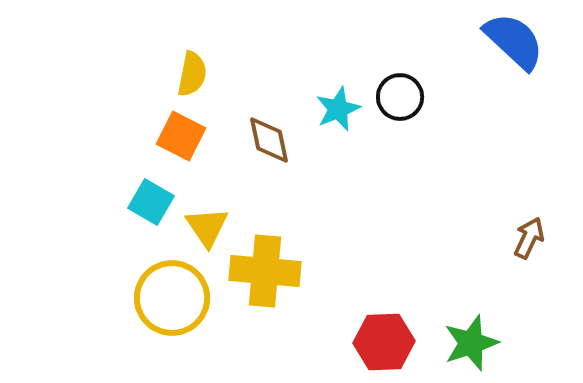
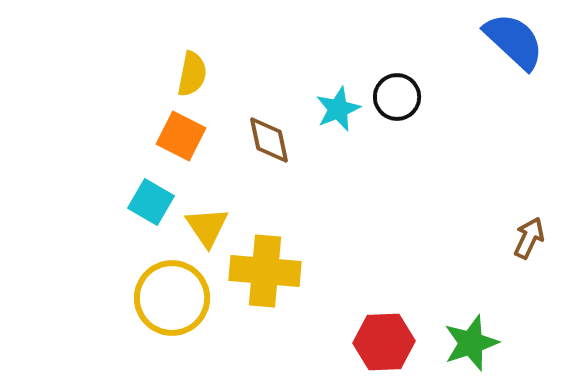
black circle: moved 3 px left
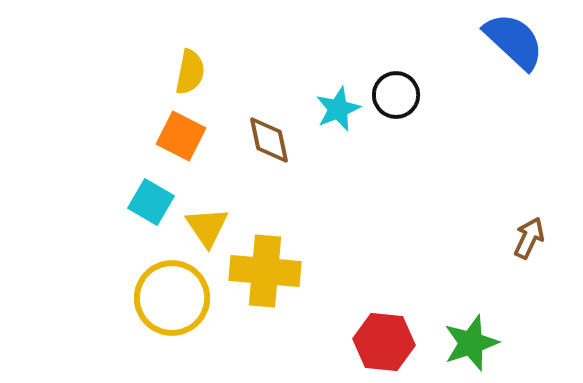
yellow semicircle: moved 2 px left, 2 px up
black circle: moved 1 px left, 2 px up
red hexagon: rotated 8 degrees clockwise
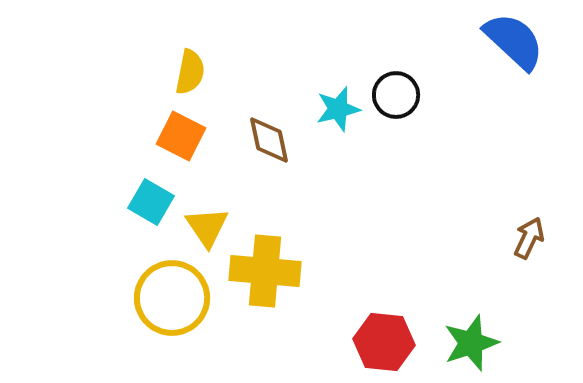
cyan star: rotated 9 degrees clockwise
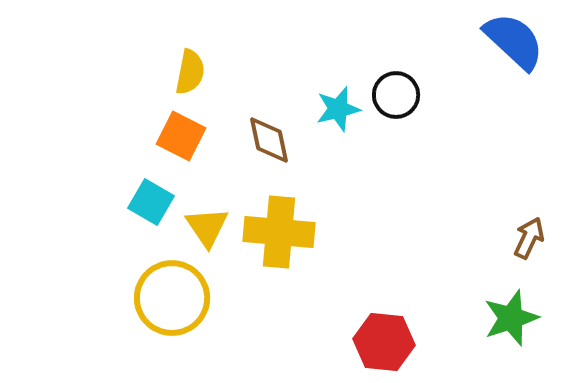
yellow cross: moved 14 px right, 39 px up
green star: moved 40 px right, 25 px up
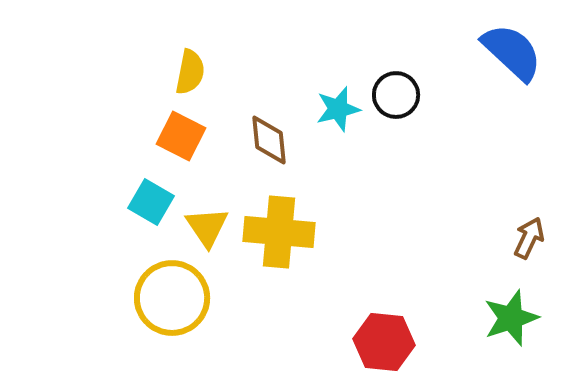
blue semicircle: moved 2 px left, 11 px down
brown diamond: rotated 6 degrees clockwise
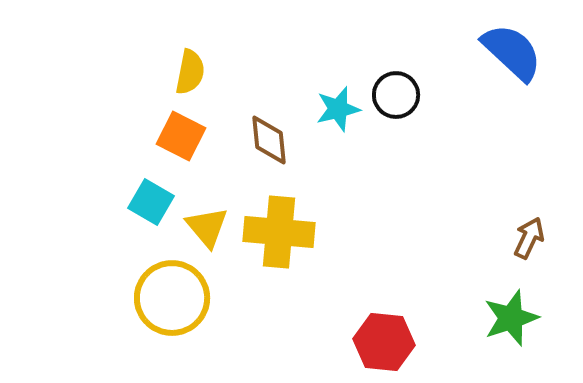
yellow triangle: rotated 6 degrees counterclockwise
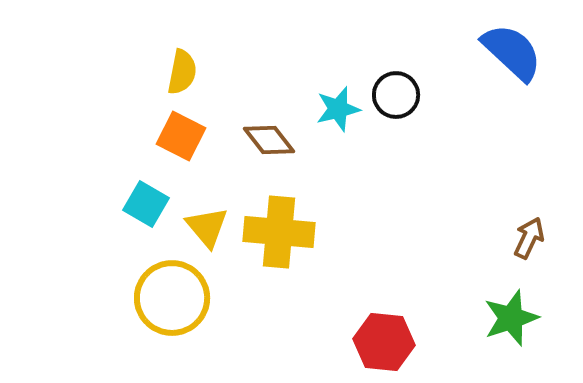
yellow semicircle: moved 8 px left
brown diamond: rotated 32 degrees counterclockwise
cyan square: moved 5 px left, 2 px down
